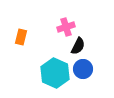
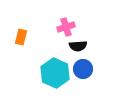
black semicircle: rotated 60 degrees clockwise
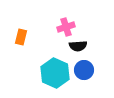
blue circle: moved 1 px right, 1 px down
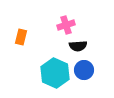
pink cross: moved 2 px up
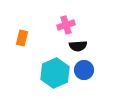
orange rectangle: moved 1 px right, 1 px down
cyan hexagon: rotated 12 degrees clockwise
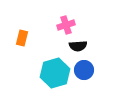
cyan hexagon: rotated 8 degrees clockwise
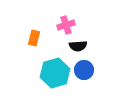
orange rectangle: moved 12 px right
